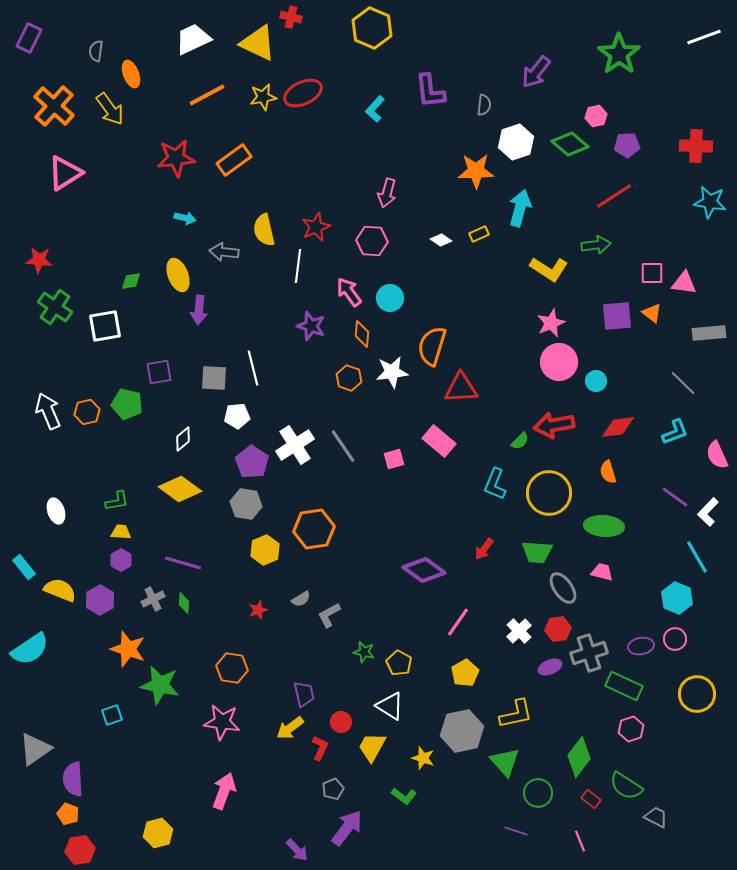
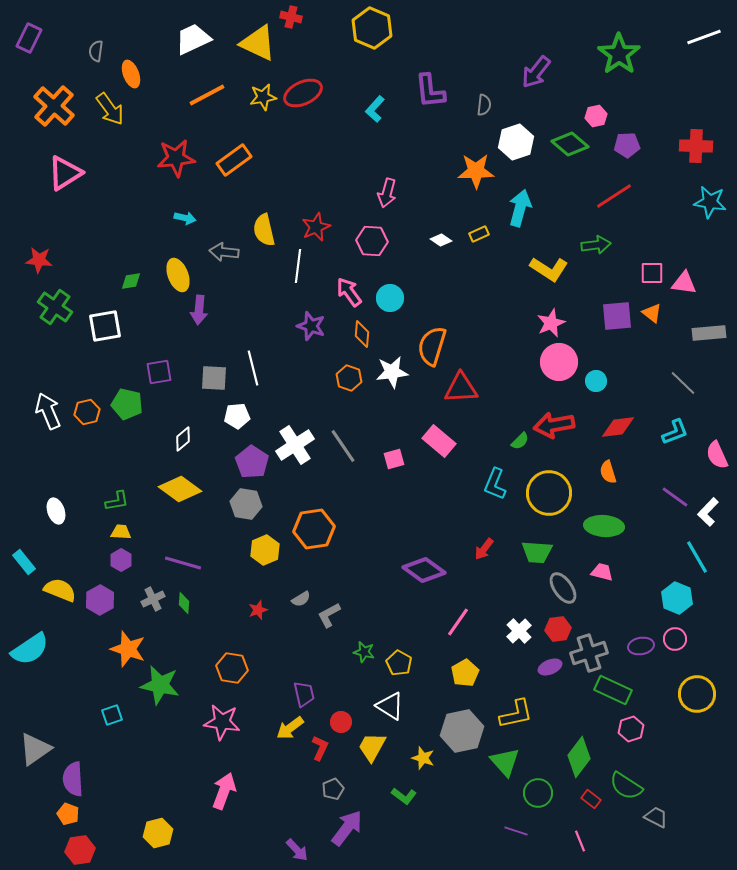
cyan rectangle at (24, 567): moved 5 px up
green rectangle at (624, 686): moved 11 px left, 4 px down
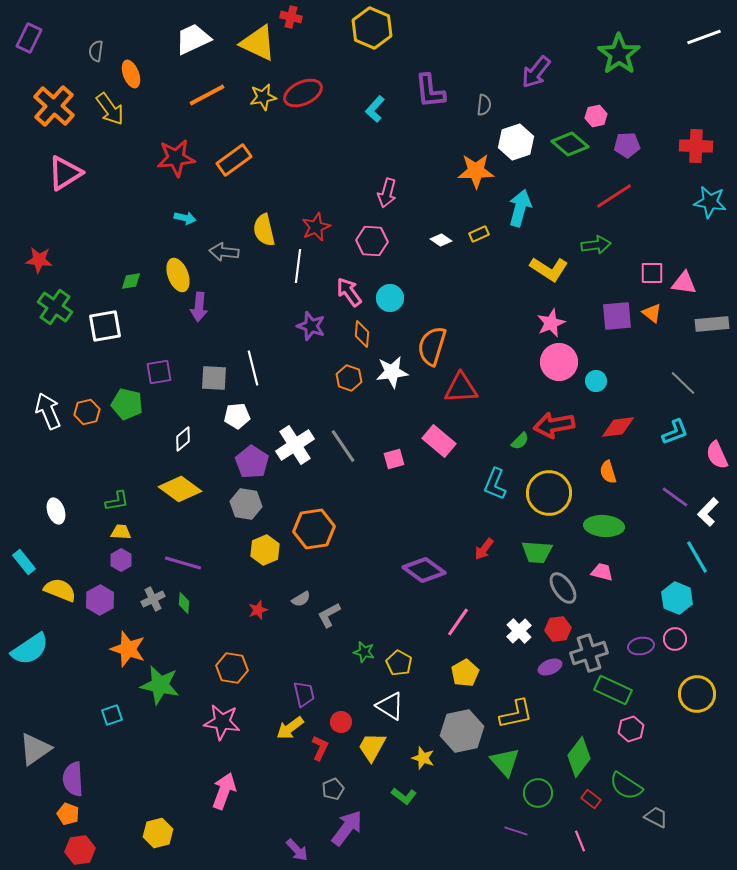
purple arrow at (199, 310): moved 3 px up
gray rectangle at (709, 333): moved 3 px right, 9 px up
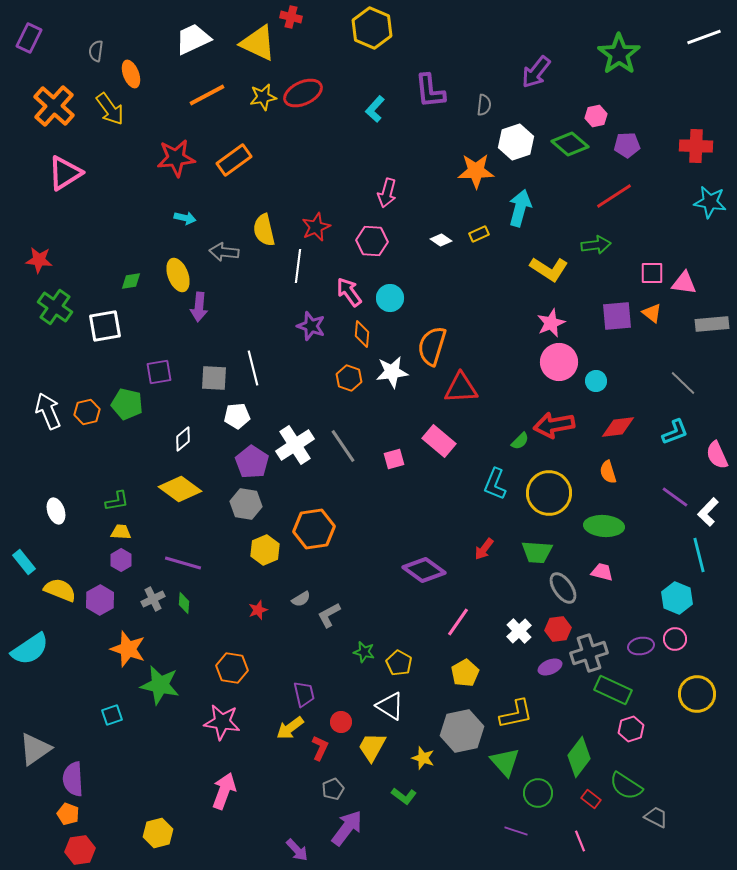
cyan line at (697, 557): moved 2 px right, 2 px up; rotated 16 degrees clockwise
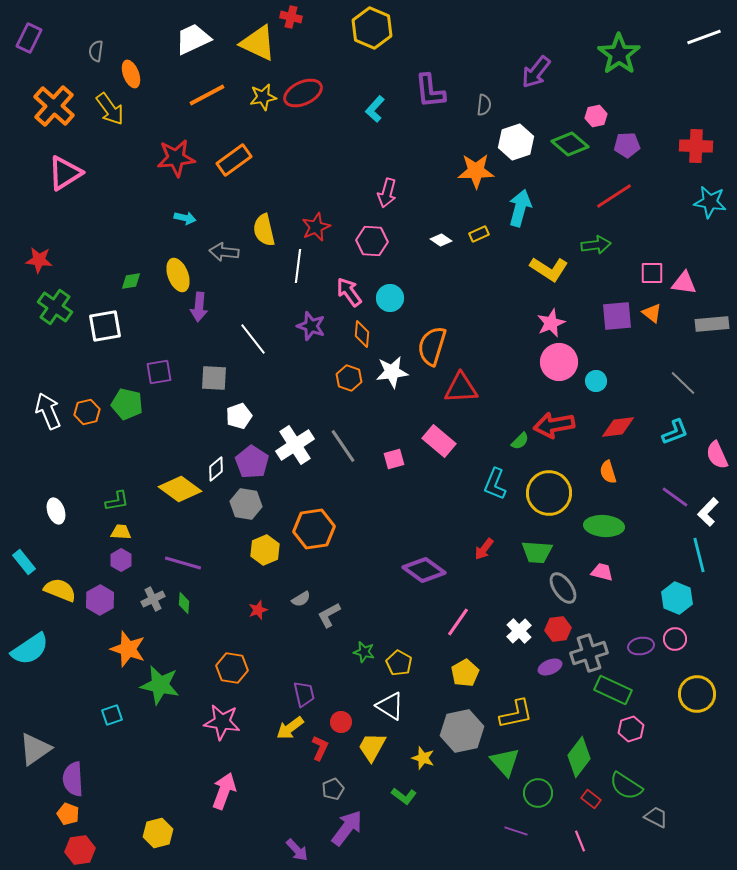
white line at (253, 368): moved 29 px up; rotated 24 degrees counterclockwise
white pentagon at (237, 416): moved 2 px right; rotated 15 degrees counterclockwise
white diamond at (183, 439): moved 33 px right, 30 px down
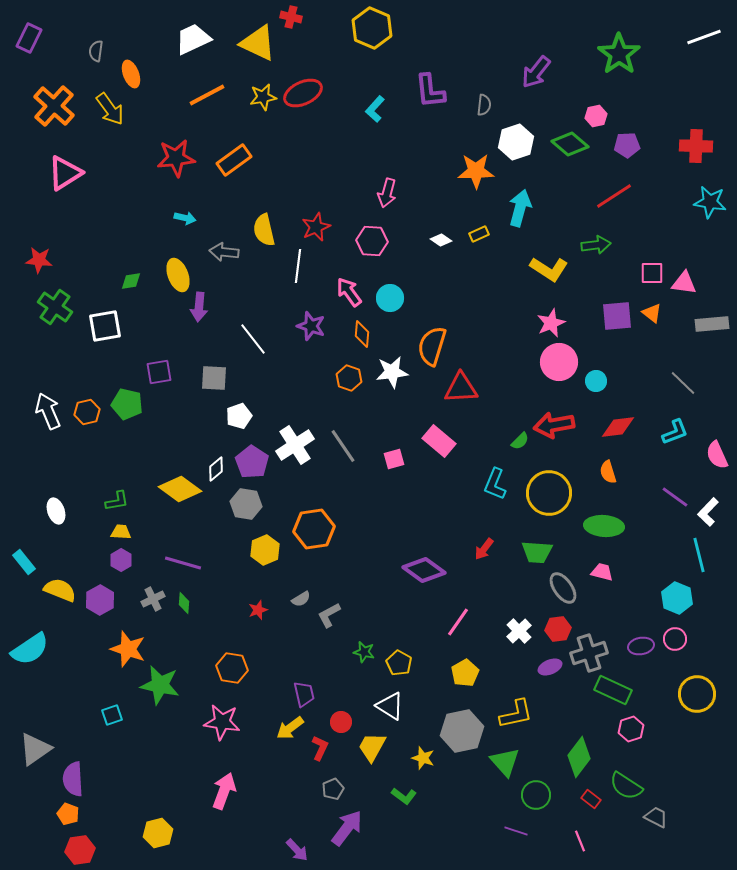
green circle at (538, 793): moved 2 px left, 2 px down
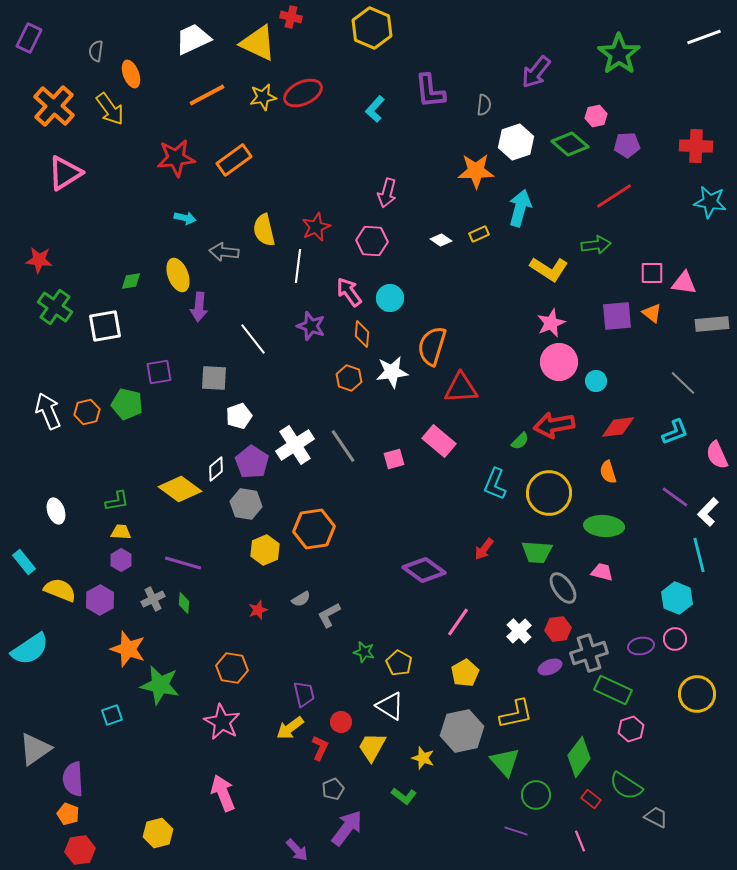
pink star at (222, 722): rotated 21 degrees clockwise
pink arrow at (224, 791): moved 1 px left, 2 px down; rotated 42 degrees counterclockwise
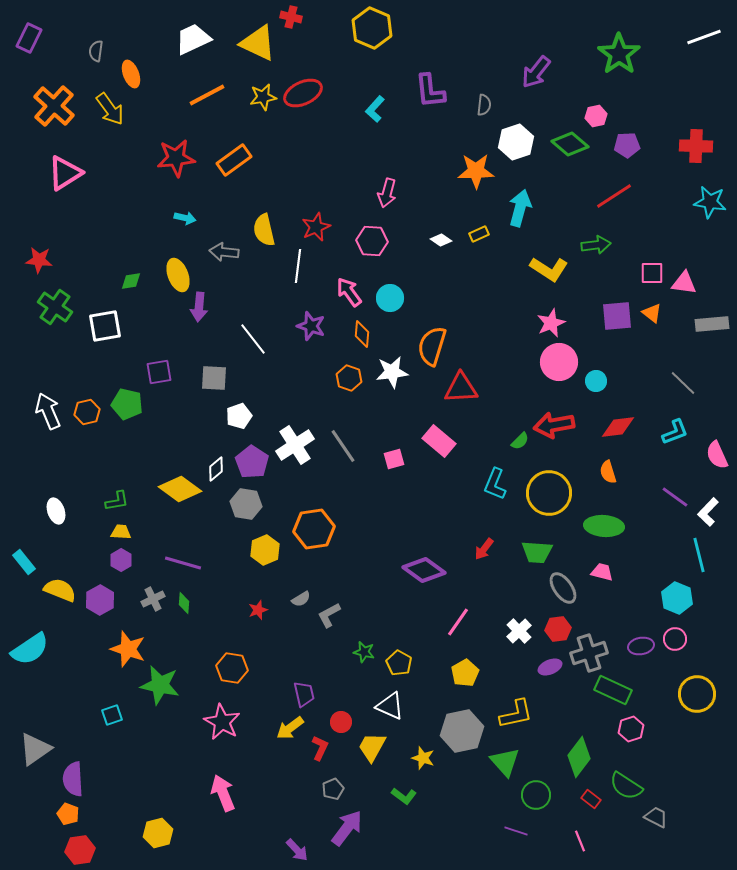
white triangle at (390, 706): rotated 8 degrees counterclockwise
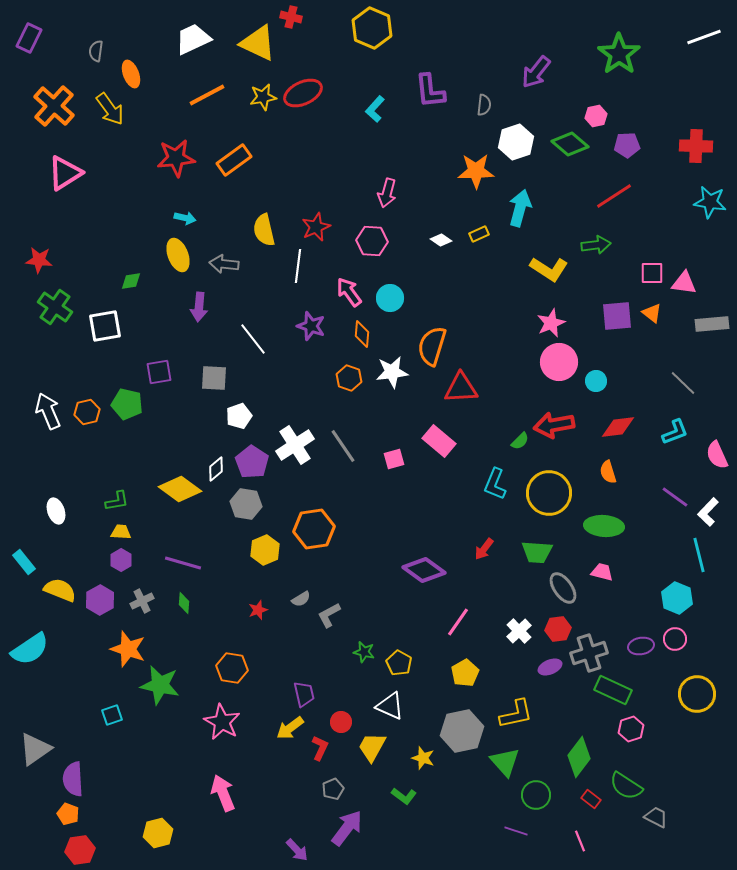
gray arrow at (224, 252): moved 12 px down
yellow ellipse at (178, 275): moved 20 px up
gray cross at (153, 599): moved 11 px left, 2 px down
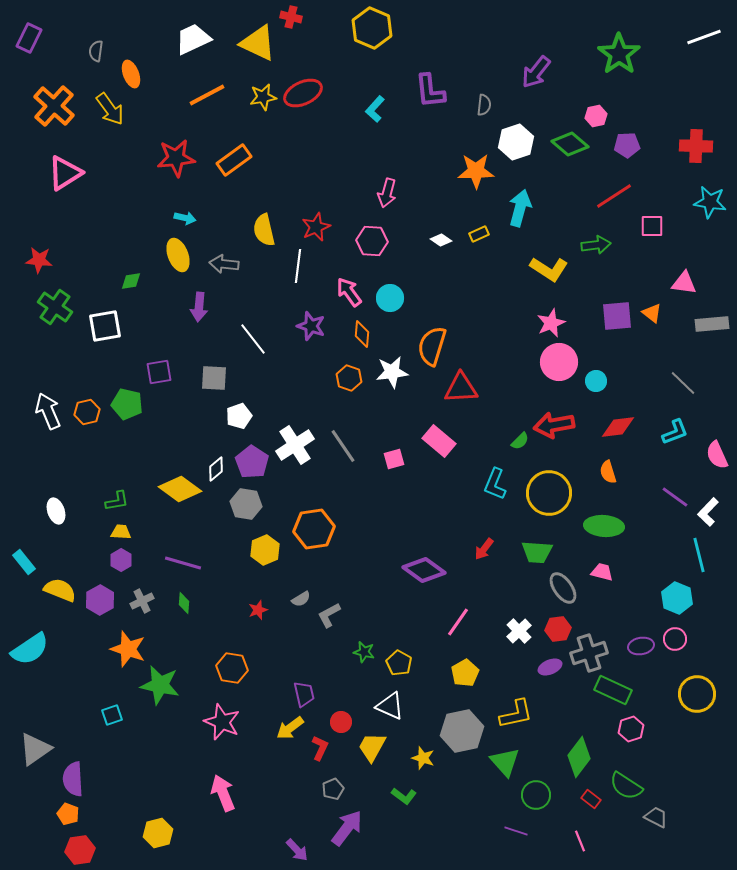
pink square at (652, 273): moved 47 px up
pink star at (222, 722): rotated 6 degrees counterclockwise
